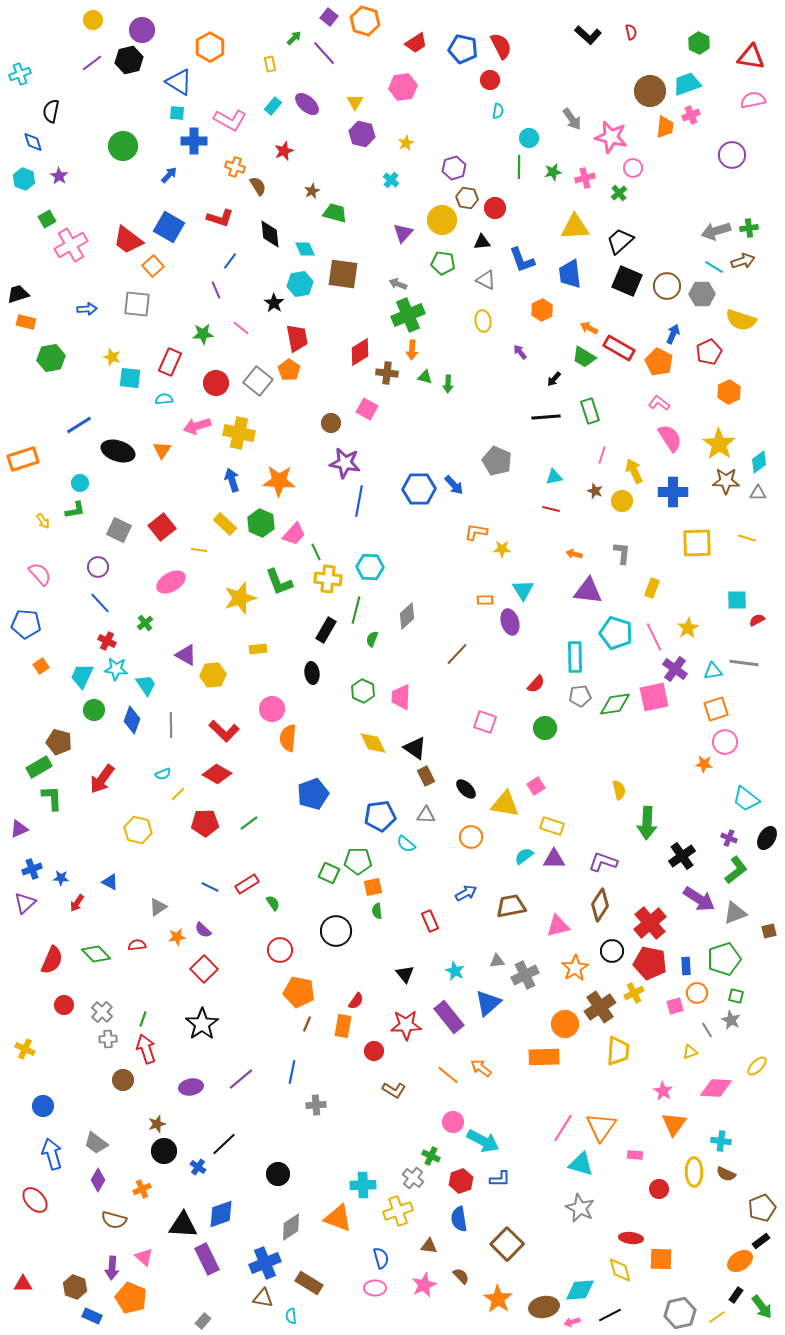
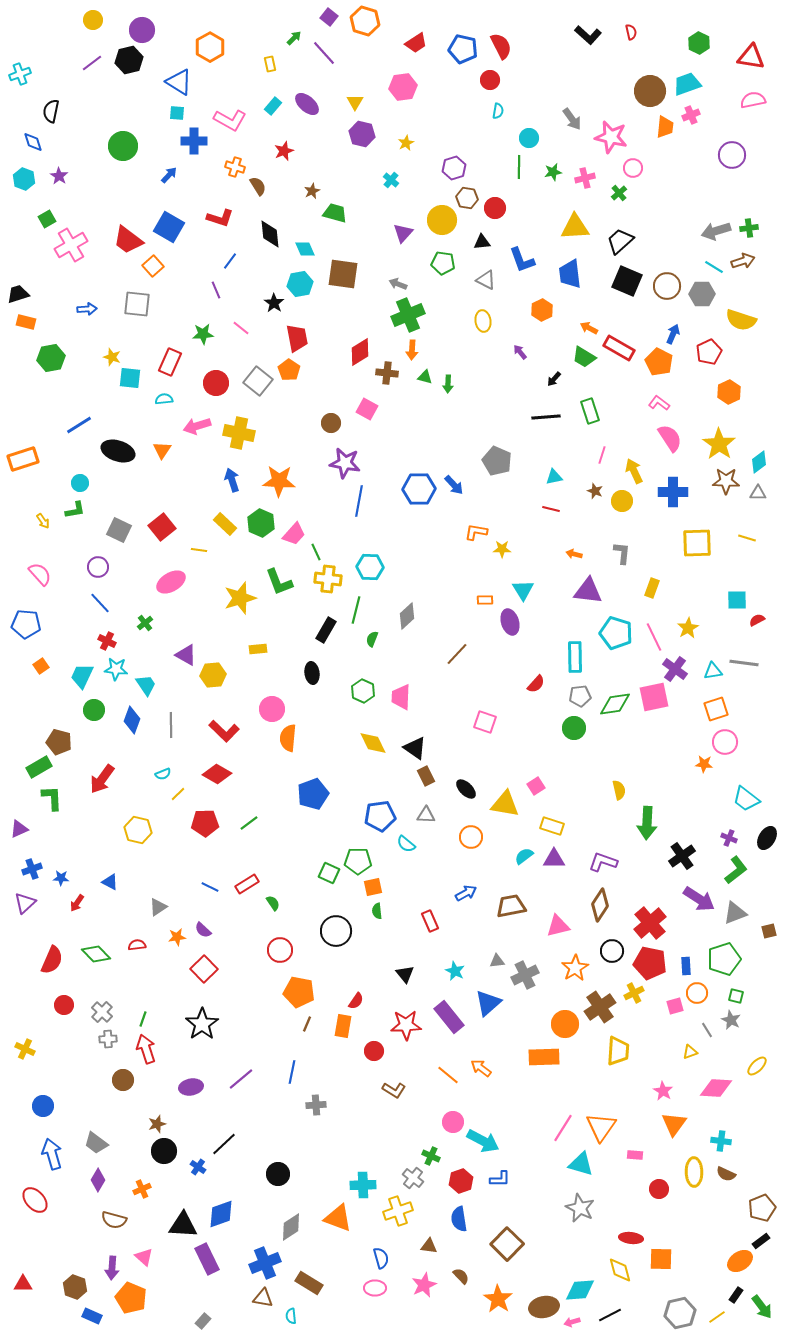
green circle at (545, 728): moved 29 px right
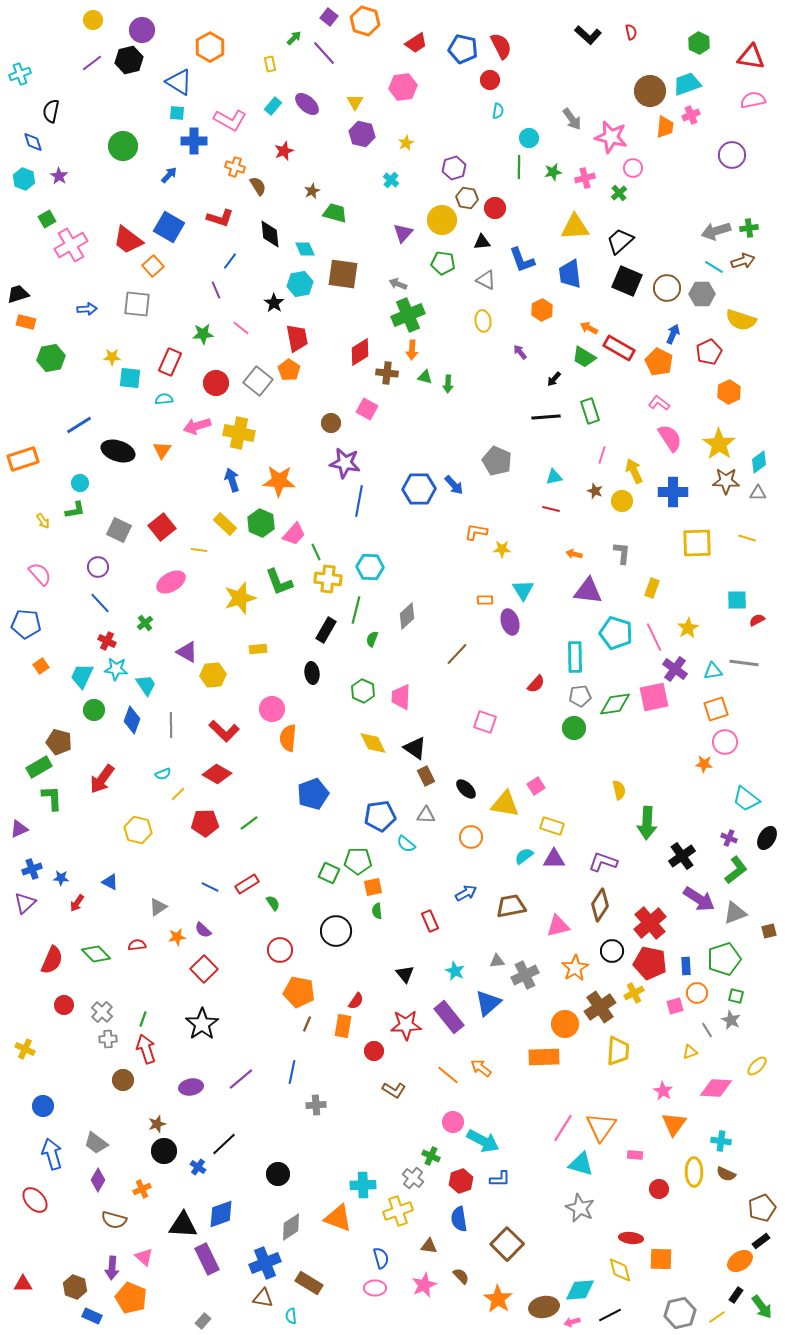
brown circle at (667, 286): moved 2 px down
yellow star at (112, 357): rotated 18 degrees counterclockwise
purple triangle at (186, 655): moved 1 px right, 3 px up
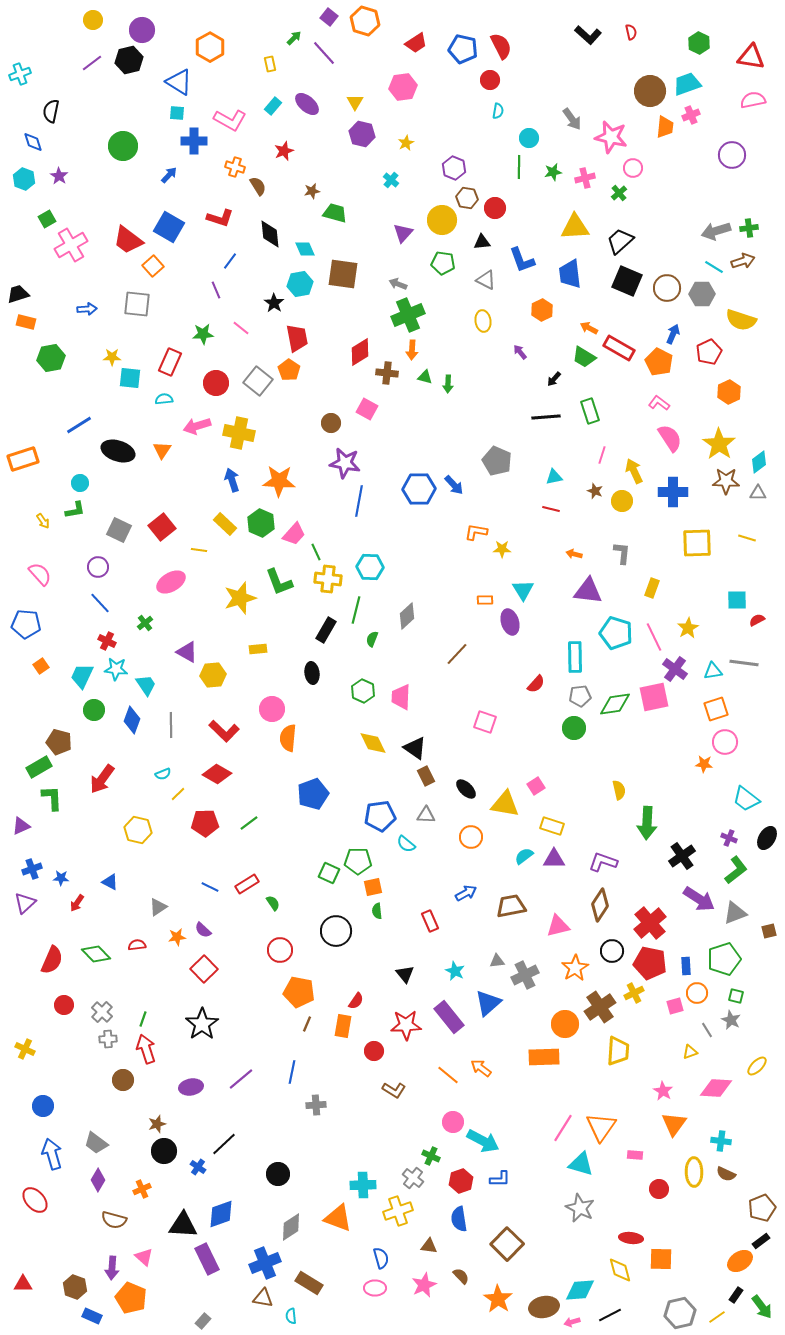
purple hexagon at (454, 168): rotated 20 degrees counterclockwise
brown star at (312, 191): rotated 14 degrees clockwise
purple triangle at (19, 829): moved 2 px right, 3 px up
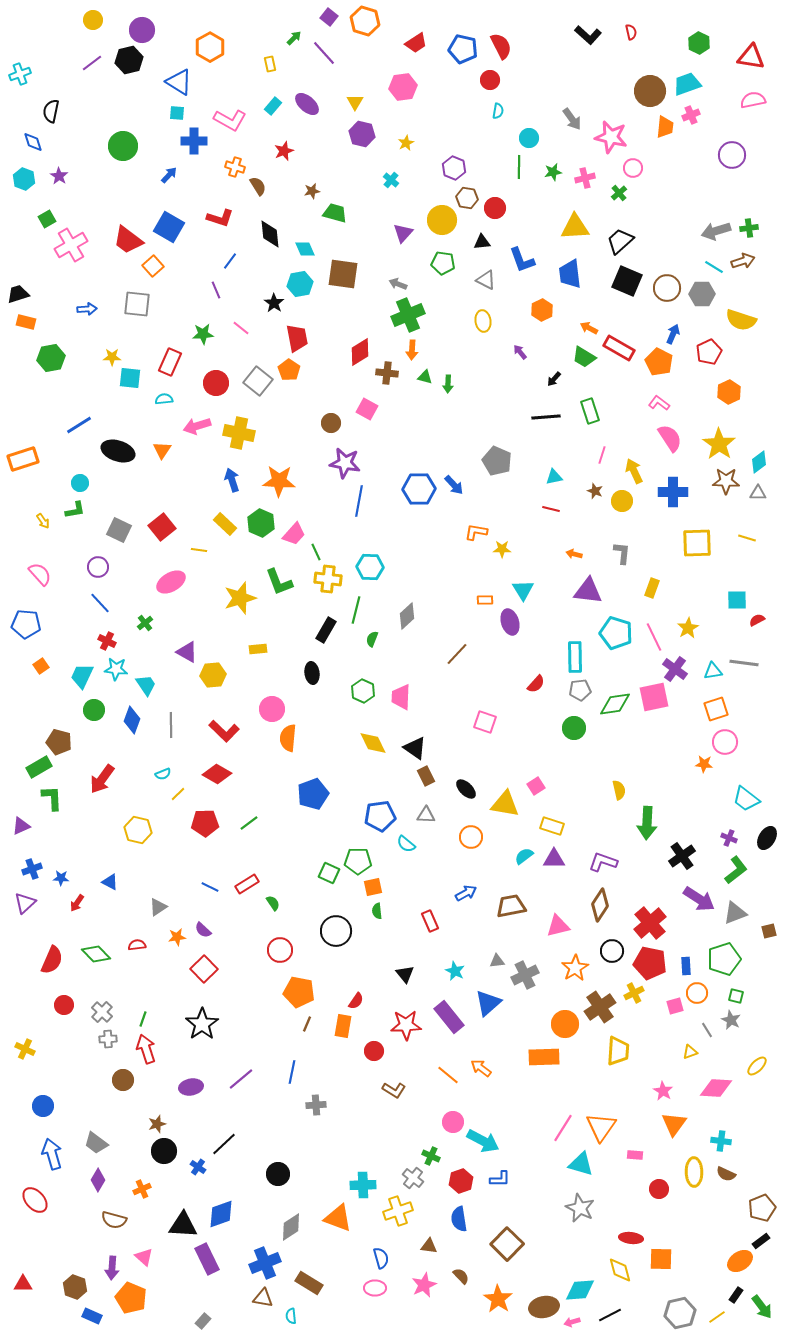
gray pentagon at (580, 696): moved 6 px up
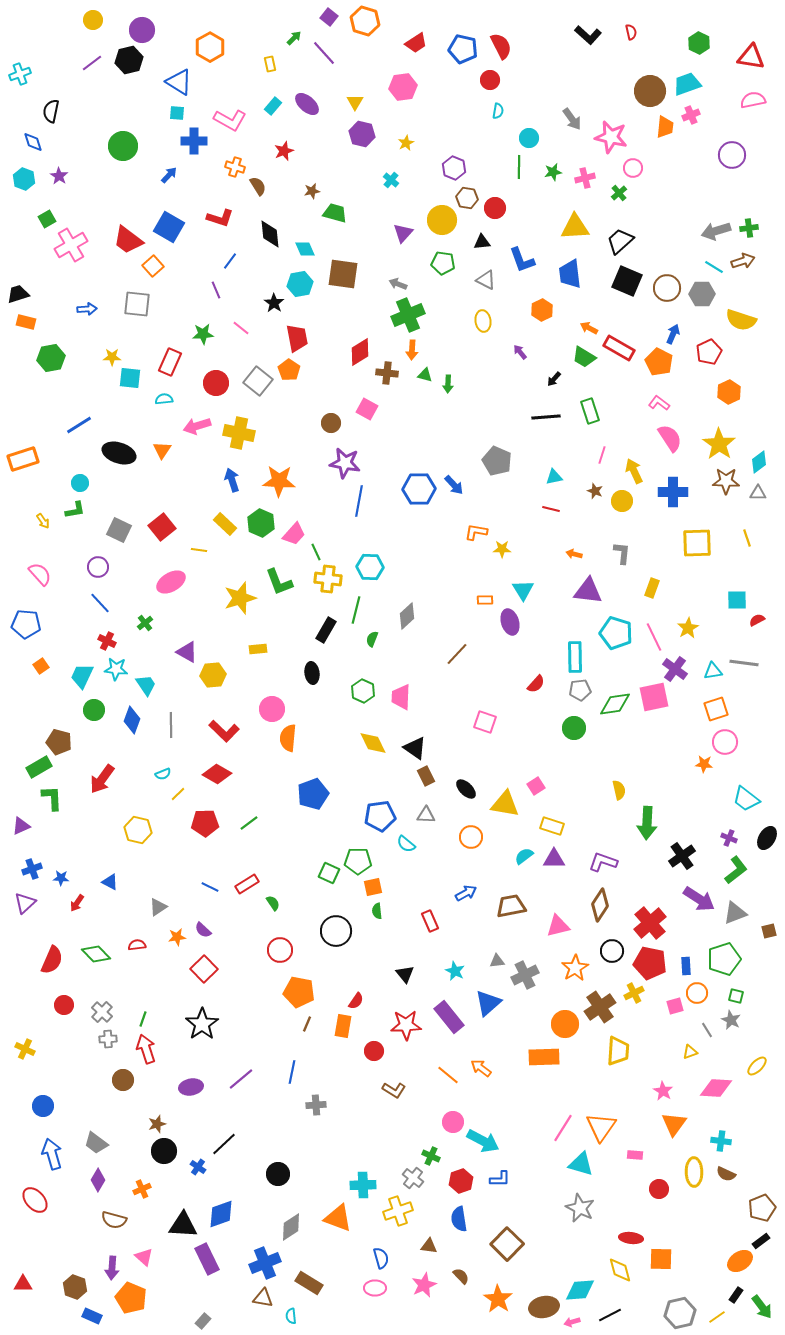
green triangle at (425, 377): moved 2 px up
black ellipse at (118, 451): moved 1 px right, 2 px down
yellow line at (747, 538): rotated 54 degrees clockwise
